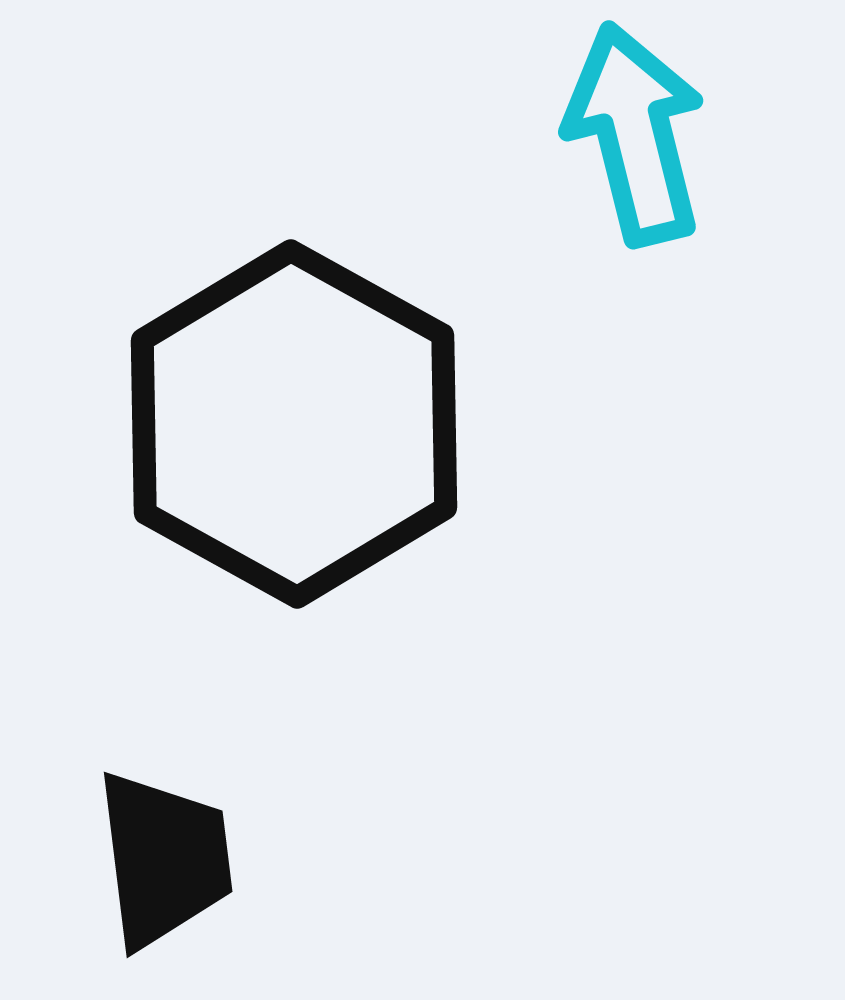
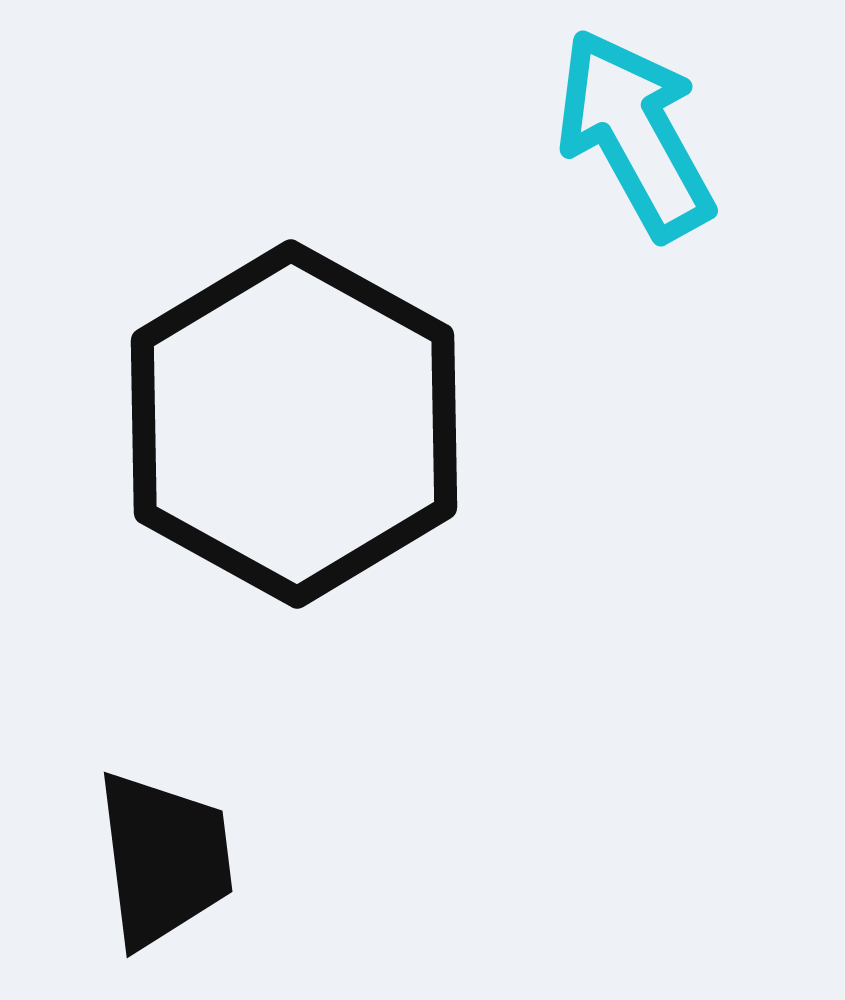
cyan arrow: rotated 15 degrees counterclockwise
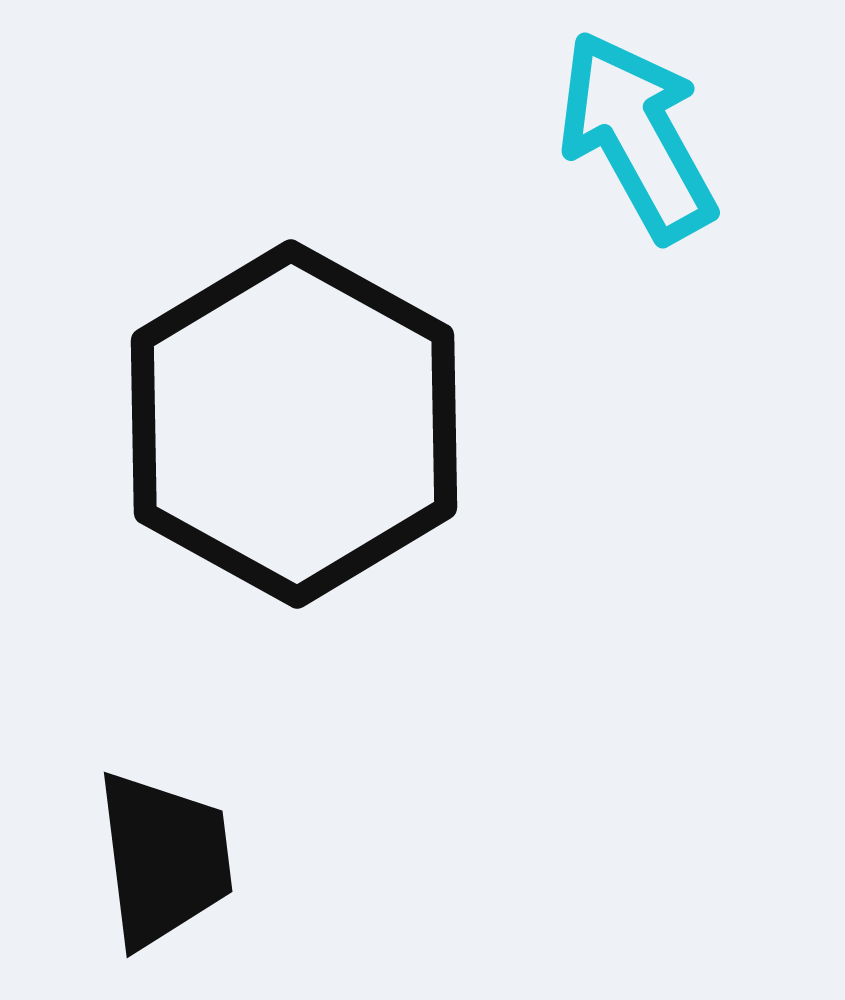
cyan arrow: moved 2 px right, 2 px down
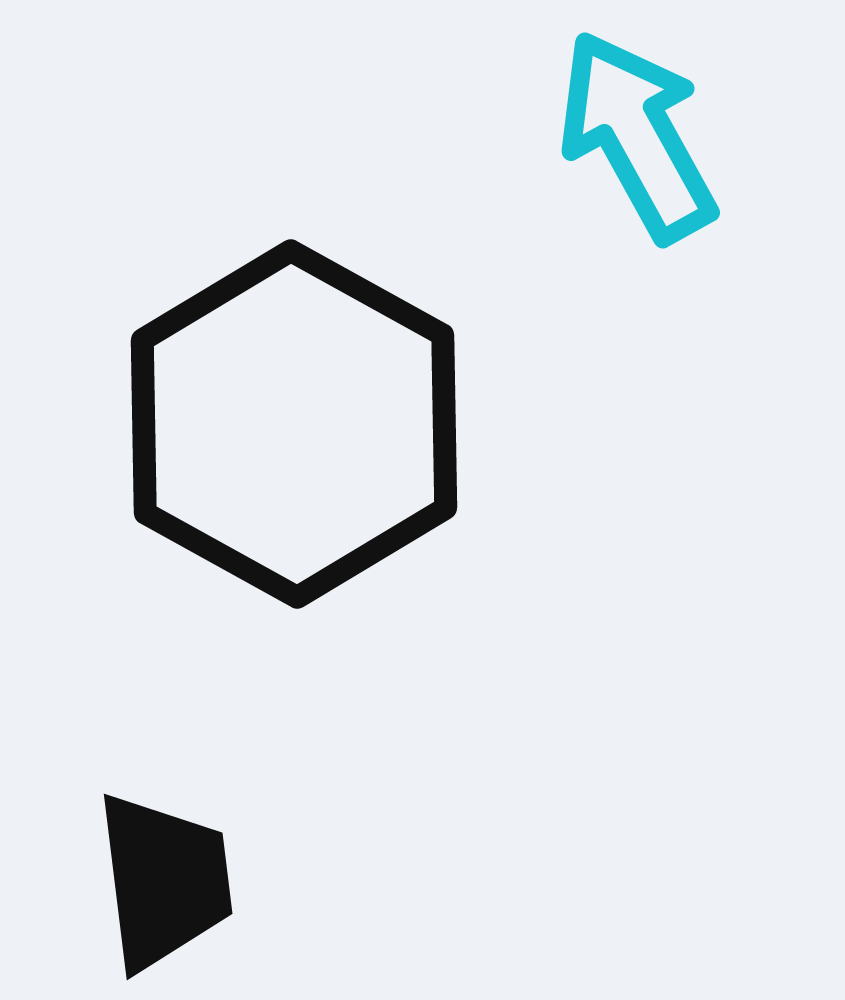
black trapezoid: moved 22 px down
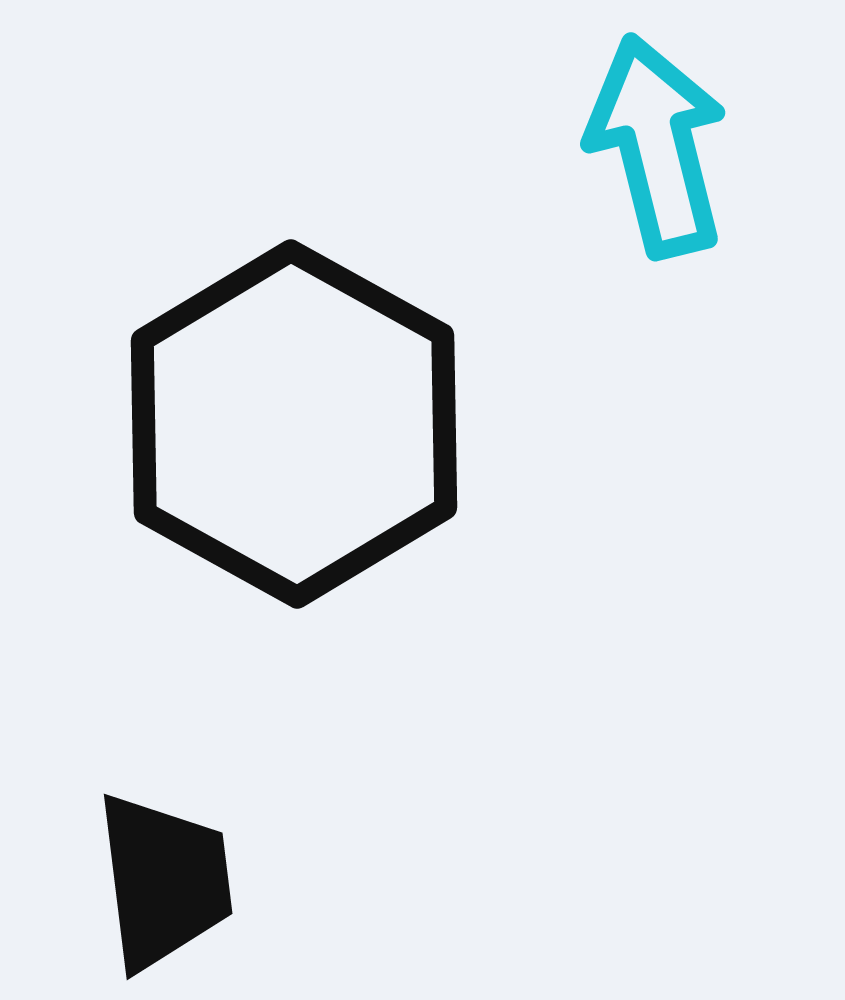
cyan arrow: moved 20 px right, 10 px down; rotated 15 degrees clockwise
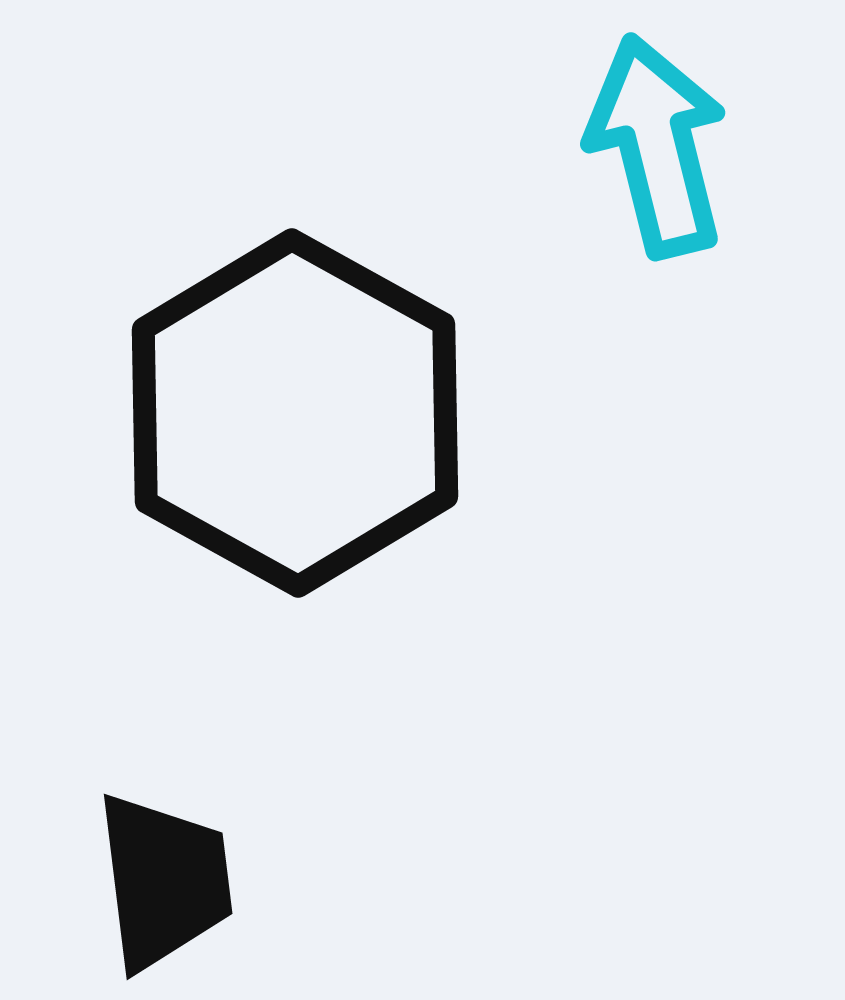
black hexagon: moved 1 px right, 11 px up
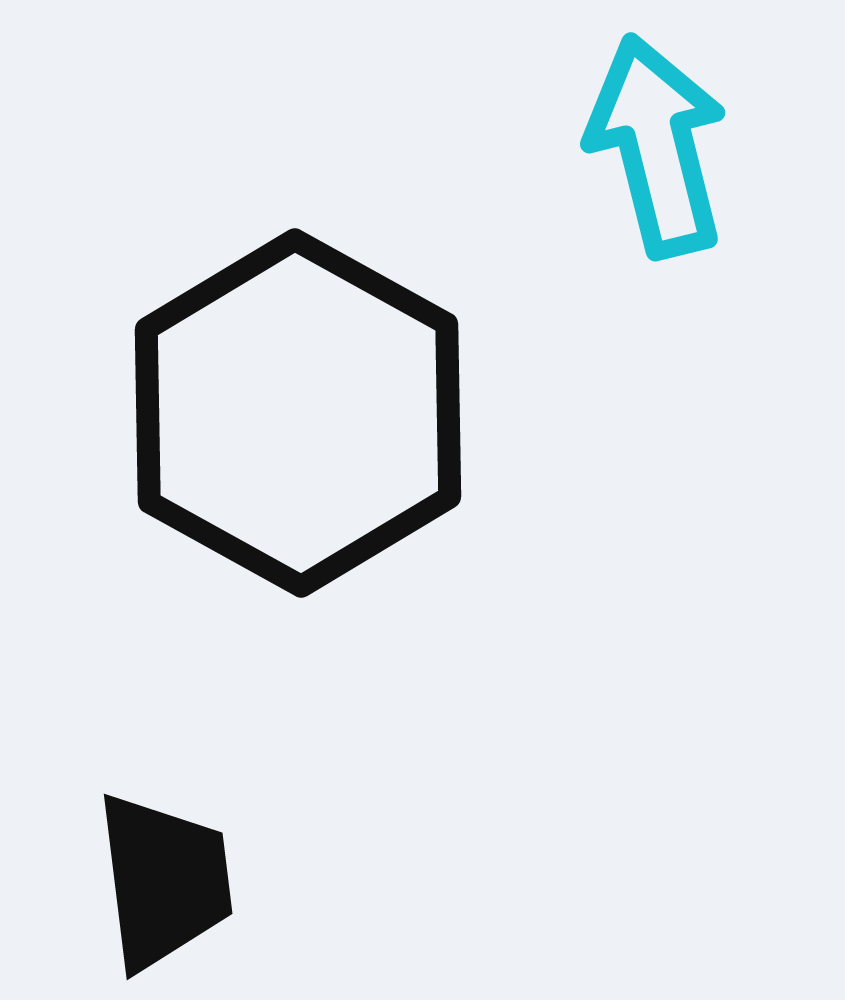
black hexagon: moved 3 px right
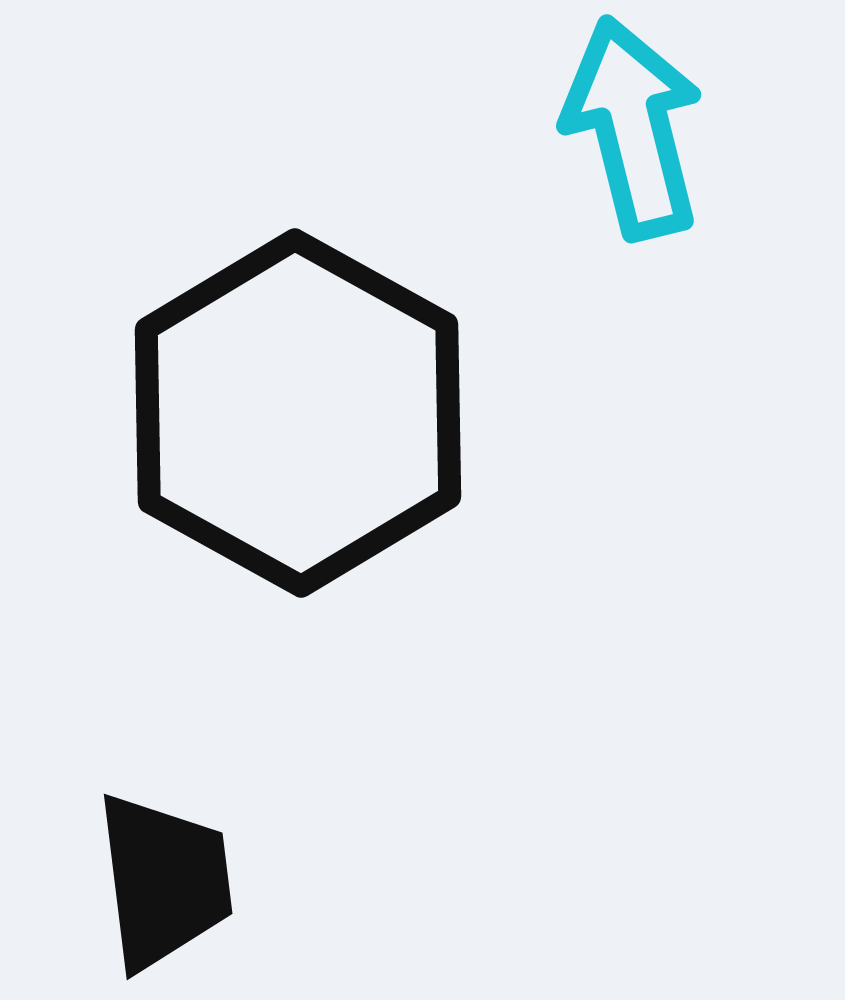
cyan arrow: moved 24 px left, 18 px up
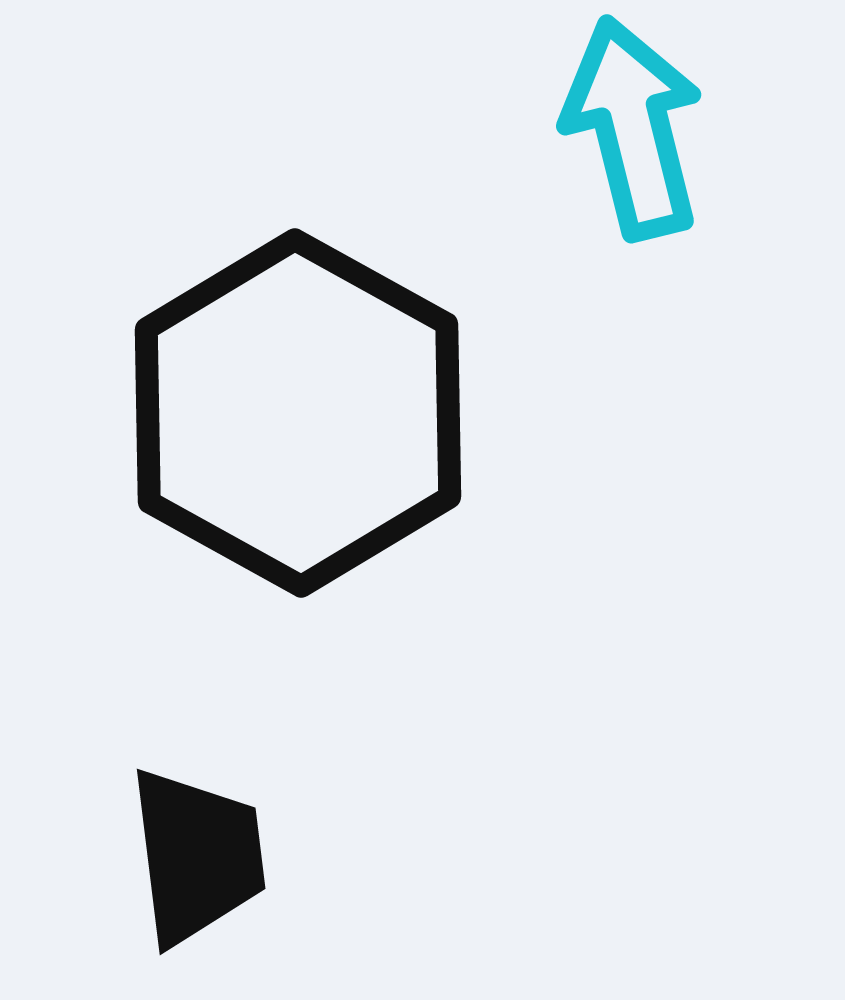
black trapezoid: moved 33 px right, 25 px up
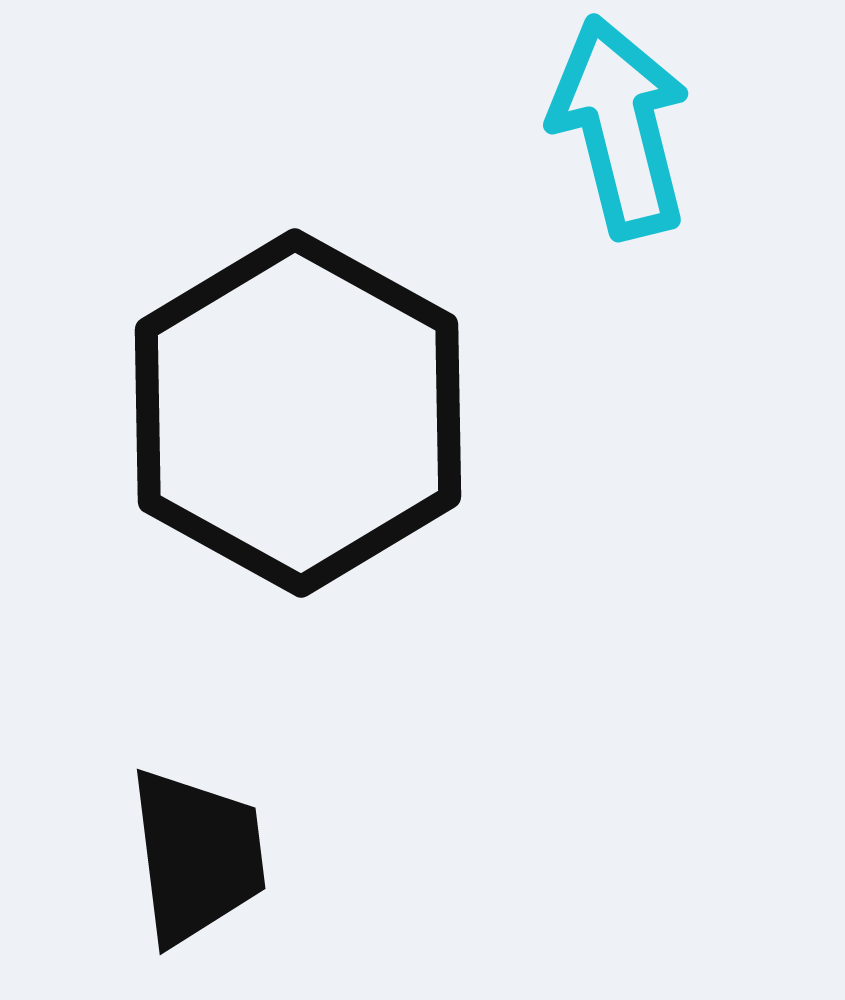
cyan arrow: moved 13 px left, 1 px up
